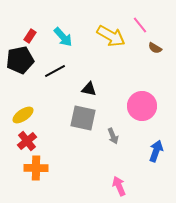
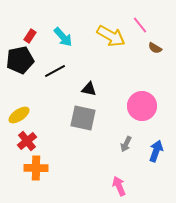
yellow ellipse: moved 4 px left
gray arrow: moved 13 px right, 8 px down; rotated 49 degrees clockwise
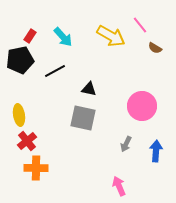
yellow ellipse: rotated 65 degrees counterclockwise
blue arrow: rotated 15 degrees counterclockwise
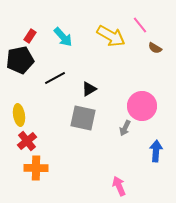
black line: moved 7 px down
black triangle: rotated 42 degrees counterclockwise
gray arrow: moved 1 px left, 16 px up
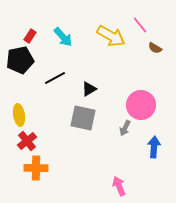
pink circle: moved 1 px left, 1 px up
blue arrow: moved 2 px left, 4 px up
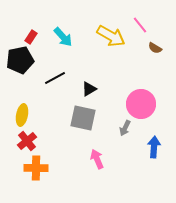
red rectangle: moved 1 px right, 1 px down
pink circle: moved 1 px up
yellow ellipse: moved 3 px right; rotated 20 degrees clockwise
pink arrow: moved 22 px left, 27 px up
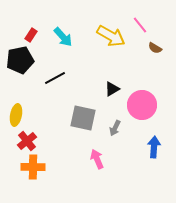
red rectangle: moved 2 px up
black triangle: moved 23 px right
pink circle: moved 1 px right, 1 px down
yellow ellipse: moved 6 px left
gray arrow: moved 10 px left
orange cross: moved 3 px left, 1 px up
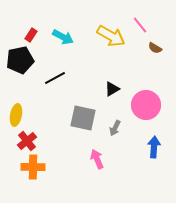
cyan arrow: rotated 20 degrees counterclockwise
pink circle: moved 4 px right
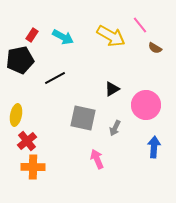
red rectangle: moved 1 px right
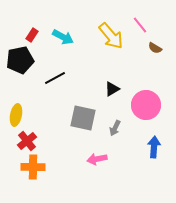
yellow arrow: rotated 20 degrees clockwise
pink arrow: rotated 78 degrees counterclockwise
